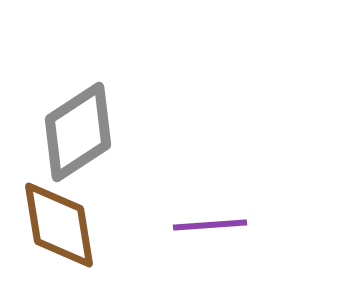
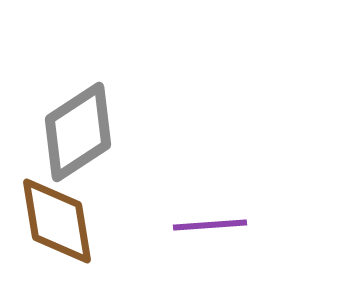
brown diamond: moved 2 px left, 4 px up
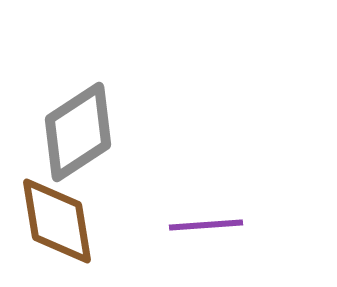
purple line: moved 4 px left
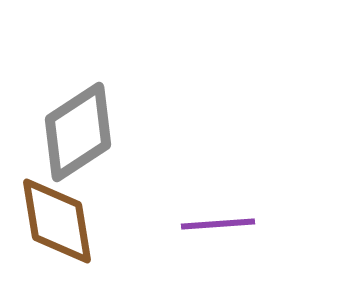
purple line: moved 12 px right, 1 px up
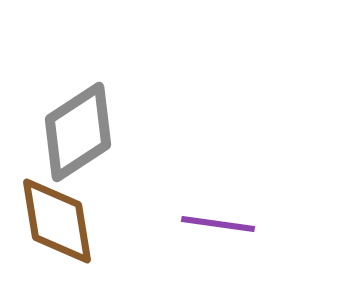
purple line: rotated 12 degrees clockwise
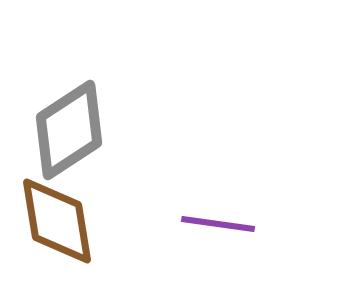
gray diamond: moved 9 px left, 2 px up
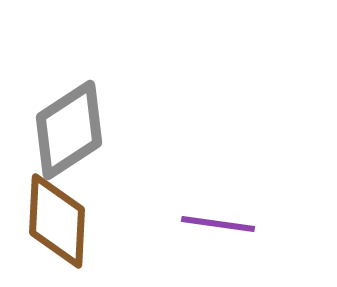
brown diamond: rotated 12 degrees clockwise
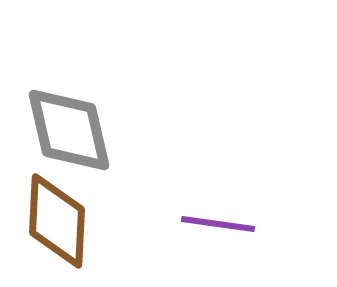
gray diamond: rotated 70 degrees counterclockwise
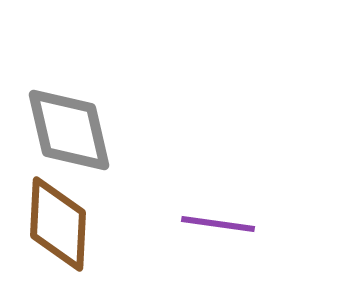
brown diamond: moved 1 px right, 3 px down
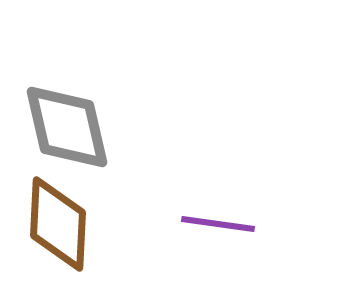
gray diamond: moved 2 px left, 3 px up
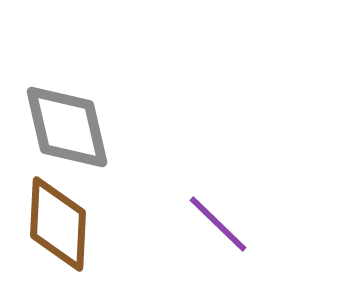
purple line: rotated 36 degrees clockwise
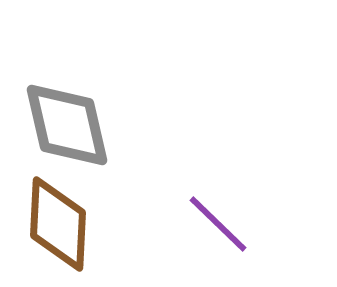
gray diamond: moved 2 px up
